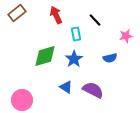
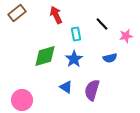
black line: moved 7 px right, 4 px down
purple semicircle: moved 1 px left; rotated 100 degrees counterclockwise
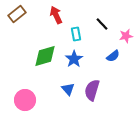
brown rectangle: moved 1 px down
blue semicircle: moved 3 px right, 2 px up; rotated 24 degrees counterclockwise
blue triangle: moved 2 px right, 2 px down; rotated 16 degrees clockwise
pink circle: moved 3 px right
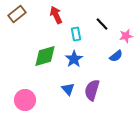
blue semicircle: moved 3 px right
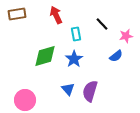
brown rectangle: rotated 30 degrees clockwise
purple semicircle: moved 2 px left, 1 px down
